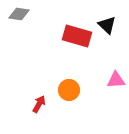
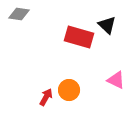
red rectangle: moved 2 px right, 1 px down
pink triangle: rotated 30 degrees clockwise
red arrow: moved 7 px right, 7 px up
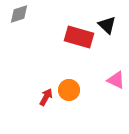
gray diamond: rotated 25 degrees counterclockwise
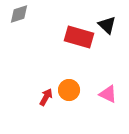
pink triangle: moved 8 px left, 14 px down
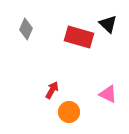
gray diamond: moved 7 px right, 15 px down; rotated 50 degrees counterclockwise
black triangle: moved 1 px right, 1 px up
orange circle: moved 22 px down
red arrow: moved 6 px right, 7 px up
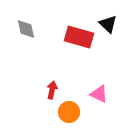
gray diamond: rotated 35 degrees counterclockwise
red arrow: rotated 18 degrees counterclockwise
pink triangle: moved 9 px left
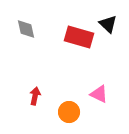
red arrow: moved 17 px left, 6 px down
